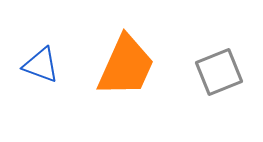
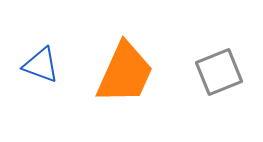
orange trapezoid: moved 1 px left, 7 px down
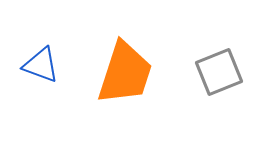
orange trapezoid: rotated 6 degrees counterclockwise
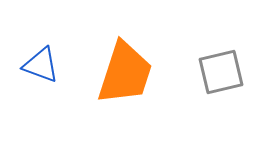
gray square: moved 2 px right; rotated 9 degrees clockwise
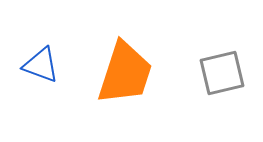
gray square: moved 1 px right, 1 px down
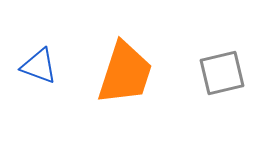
blue triangle: moved 2 px left, 1 px down
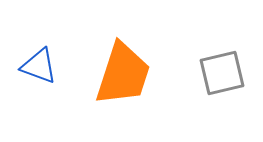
orange trapezoid: moved 2 px left, 1 px down
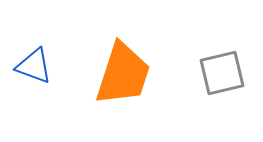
blue triangle: moved 5 px left
